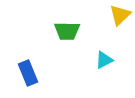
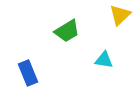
green trapezoid: rotated 32 degrees counterclockwise
cyan triangle: rotated 36 degrees clockwise
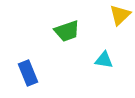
green trapezoid: rotated 12 degrees clockwise
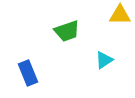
yellow triangle: rotated 45 degrees clockwise
cyan triangle: rotated 42 degrees counterclockwise
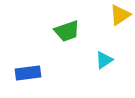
yellow triangle: rotated 35 degrees counterclockwise
blue rectangle: rotated 75 degrees counterclockwise
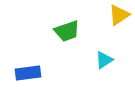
yellow triangle: moved 1 px left
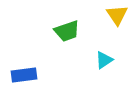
yellow triangle: moved 2 px left; rotated 30 degrees counterclockwise
blue rectangle: moved 4 px left, 2 px down
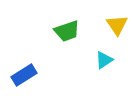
yellow triangle: moved 10 px down
blue rectangle: rotated 25 degrees counterclockwise
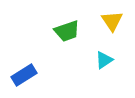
yellow triangle: moved 5 px left, 4 px up
